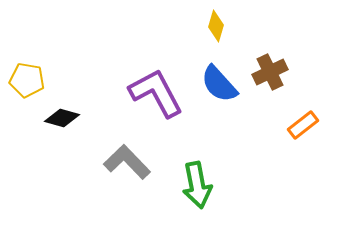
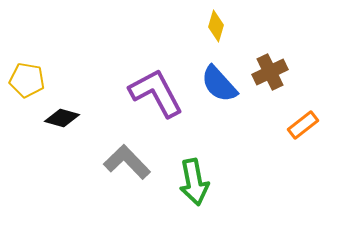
green arrow: moved 3 px left, 3 px up
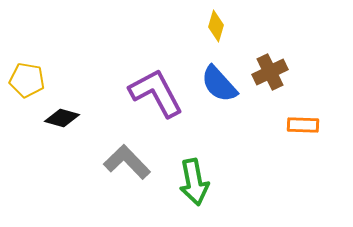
orange rectangle: rotated 40 degrees clockwise
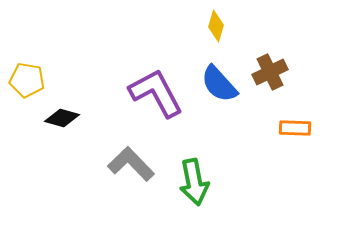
orange rectangle: moved 8 px left, 3 px down
gray L-shape: moved 4 px right, 2 px down
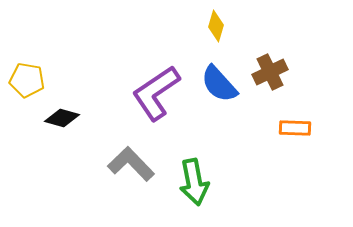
purple L-shape: rotated 96 degrees counterclockwise
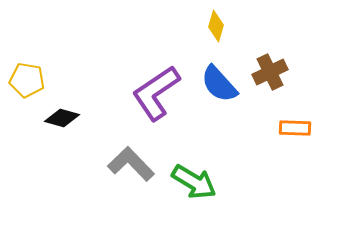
green arrow: rotated 48 degrees counterclockwise
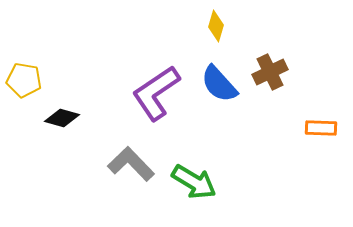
yellow pentagon: moved 3 px left
orange rectangle: moved 26 px right
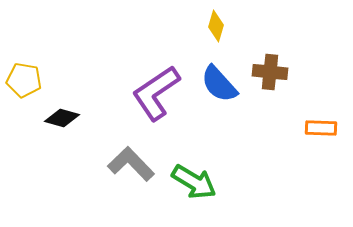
brown cross: rotated 32 degrees clockwise
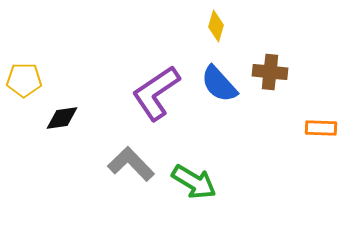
yellow pentagon: rotated 8 degrees counterclockwise
black diamond: rotated 24 degrees counterclockwise
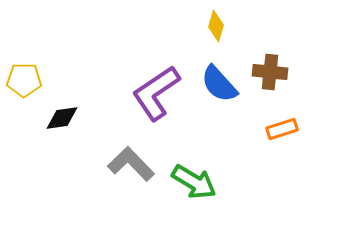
orange rectangle: moved 39 px left, 1 px down; rotated 20 degrees counterclockwise
